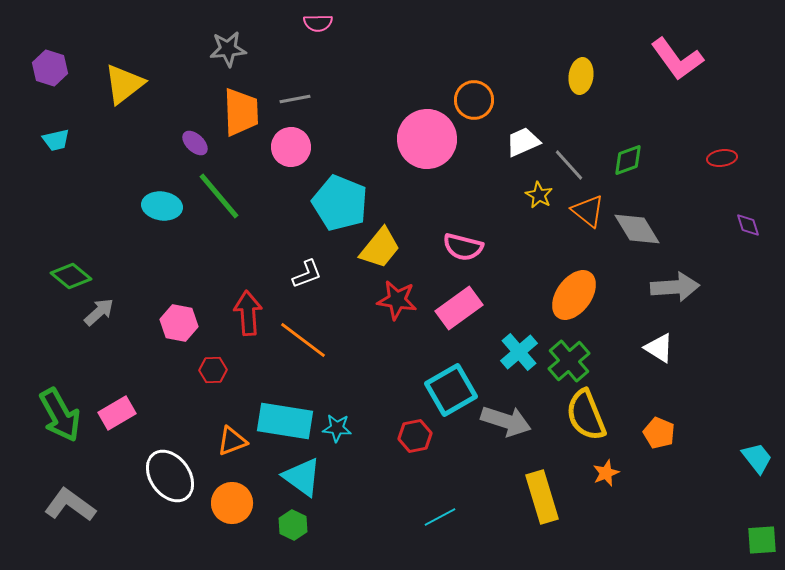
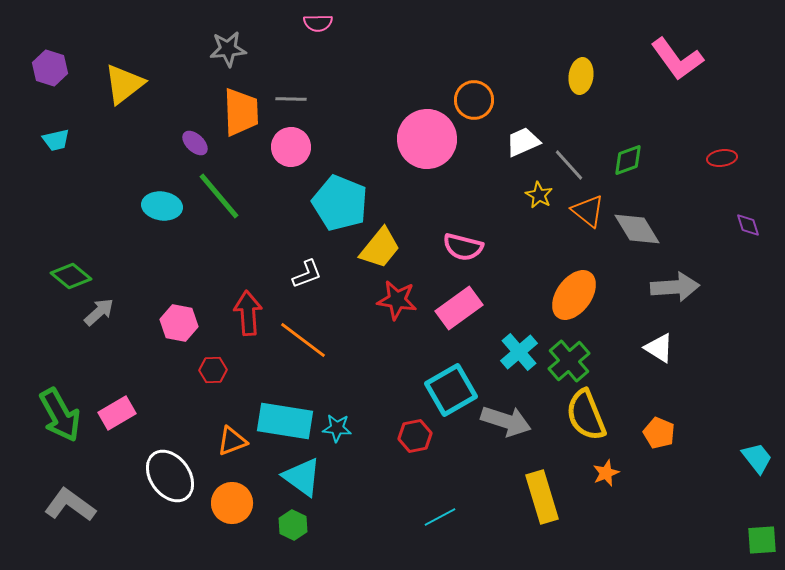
gray line at (295, 99): moved 4 px left; rotated 12 degrees clockwise
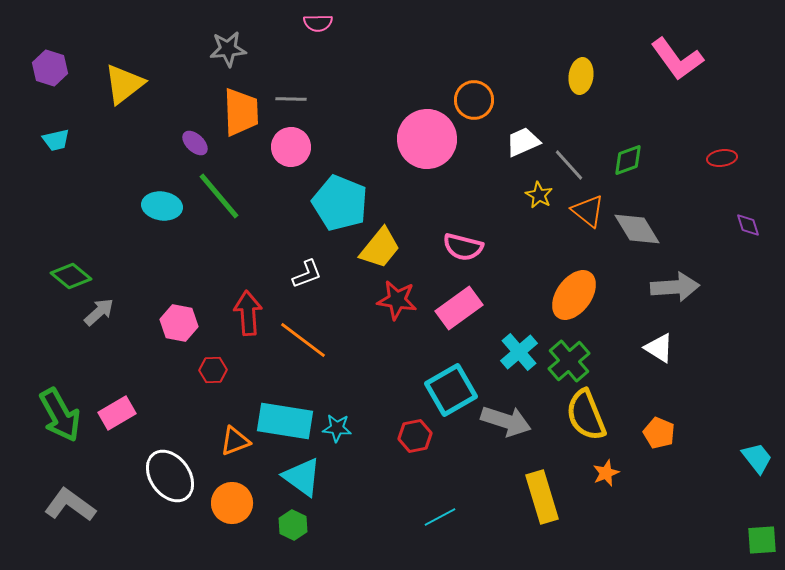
orange triangle at (232, 441): moved 3 px right
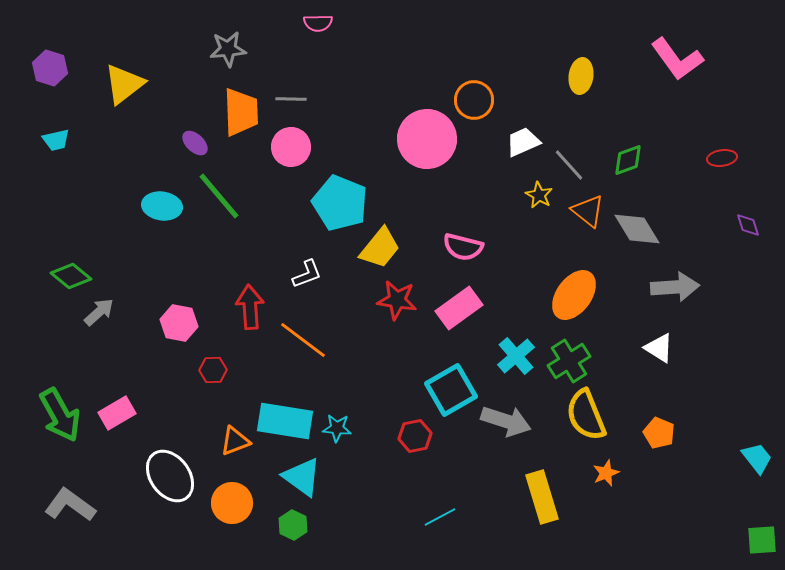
red arrow at (248, 313): moved 2 px right, 6 px up
cyan cross at (519, 352): moved 3 px left, 4 px down
green cross at (569, 361): rotated 9 degrees clockwise
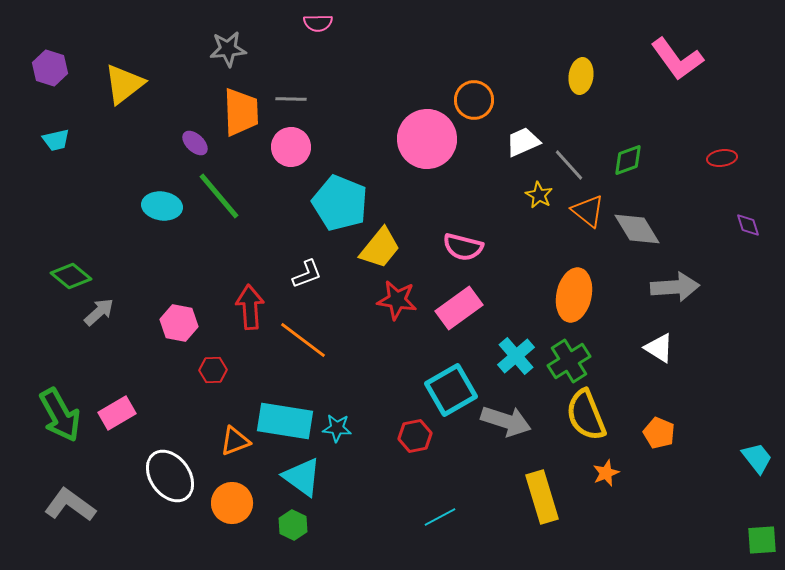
orange ellipse at (574, 295): rotated 24 degrees counterclockwise
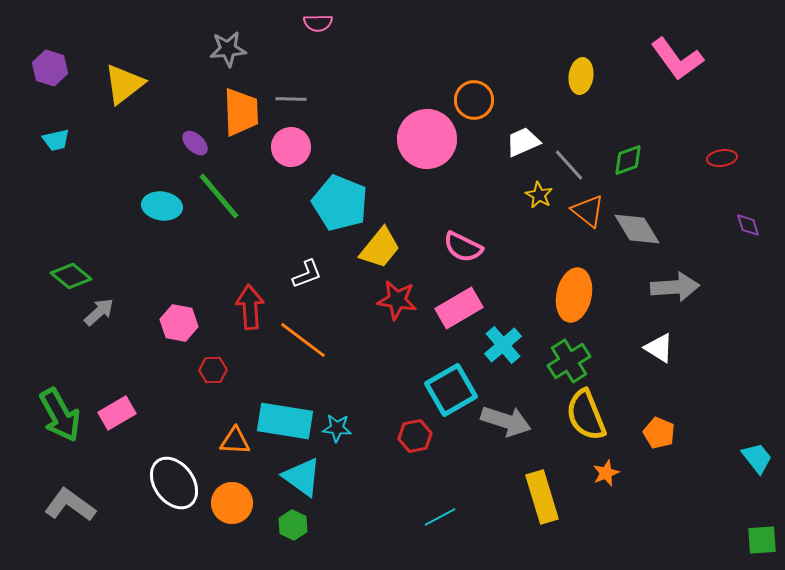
pink semicircle at (463, 247): rotated 12 degrees clockwise
pink rectangle at (459, 308): rotated 6 degrees clockwise
cyan cross at (516, 356): moved 13 px left, 11 px up
orange triangle at (235, 441): rotated 24 degrees clockwise
white ellipse at (170, 476): moved 4 px right, 7 px down
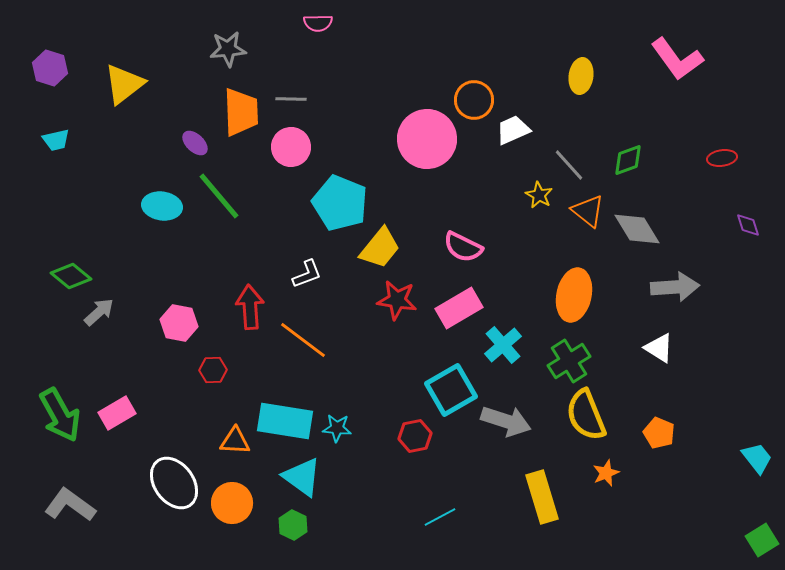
white trapezoid at (523, 142): moved 10 px left, 12 px up
green square at (762, 540): rotated 28 degrees counterclockwise
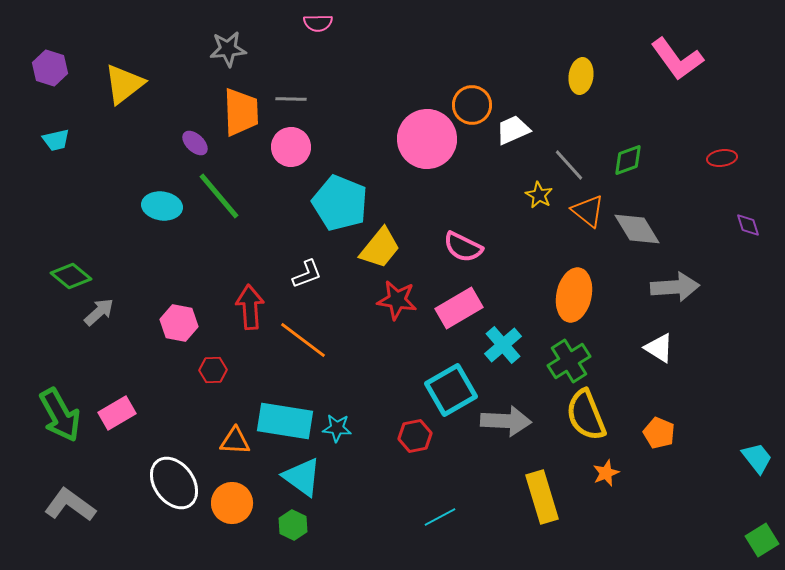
orange circle at (474, 100): moved 2 px left, 5 px down
gray arrow at (506, 421): rotated 15 degrees counterclockwise
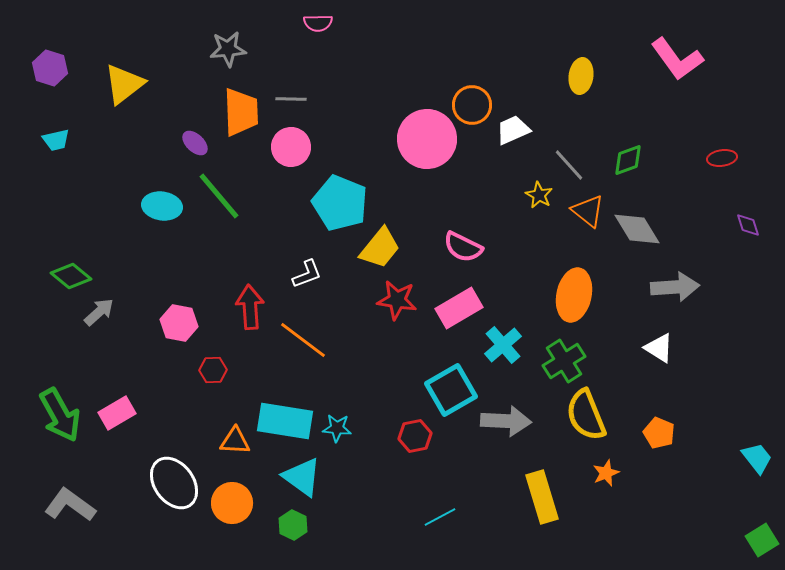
green cross at (569, 361): moved 5 px left
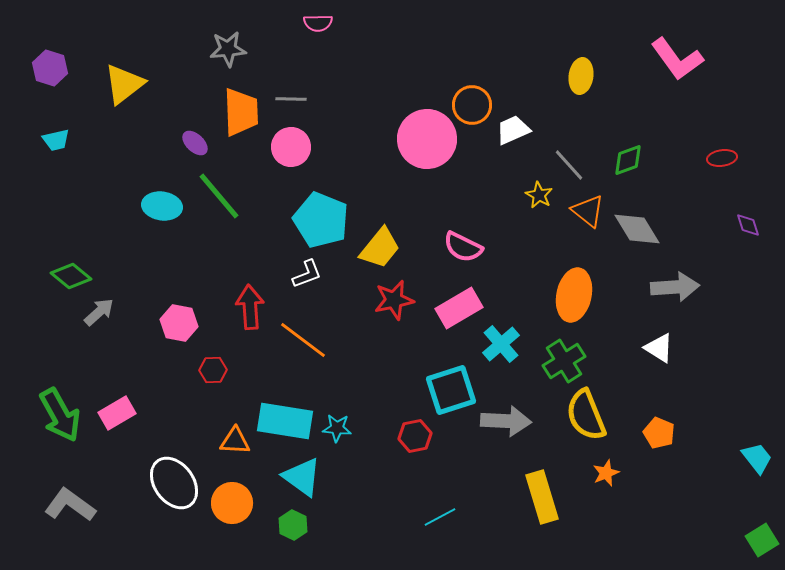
cyan pentagon at (340, 203): moved 19 px left, 17 px down
red star at (397, 300): moved 3 px left; rotated 21 degrees counterclockwise
cyan cross at (503, 345): moved 2 px left, 1 px up
cyan square at (451, 390): rotated 12 degrees clockwise
